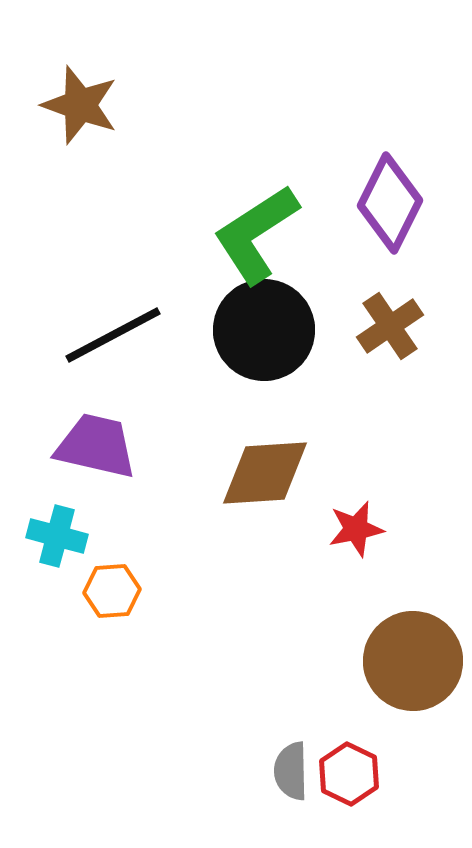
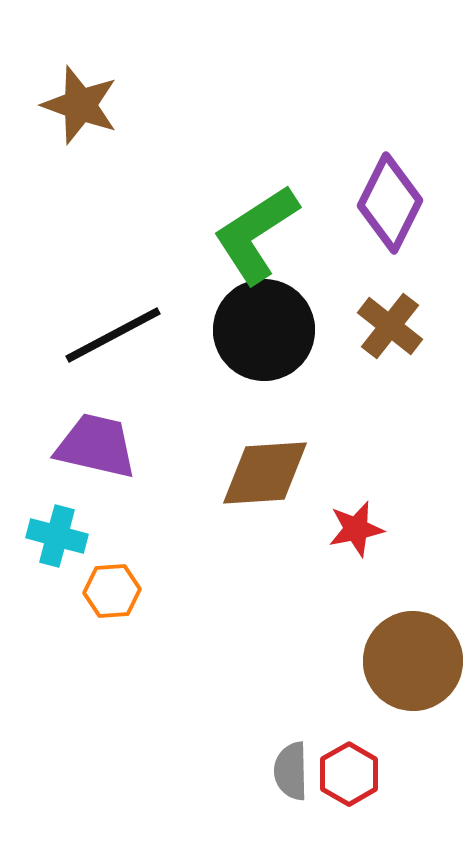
brown cross: rotated 18 degrees counterclockwise
red hexagon: rotated 4 degrees clockwise
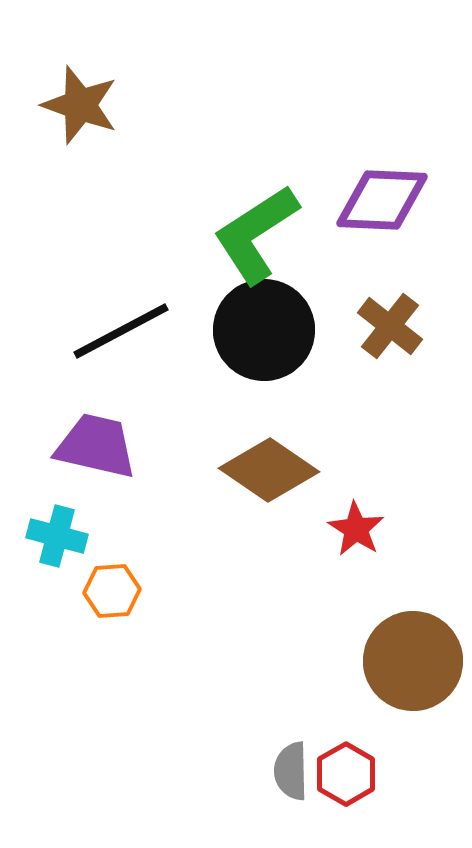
purple diamond: moved 8 px left, 3 px up; rotated 66 degrees clockwise
black line: moved 8 px right, 4 px up
brown diamond: moved 4 px right, 3 px up; rotated 38 degrees clockwise
red star: rotated 28 degrees counterclockwise
red hexagon: moved 3 px left
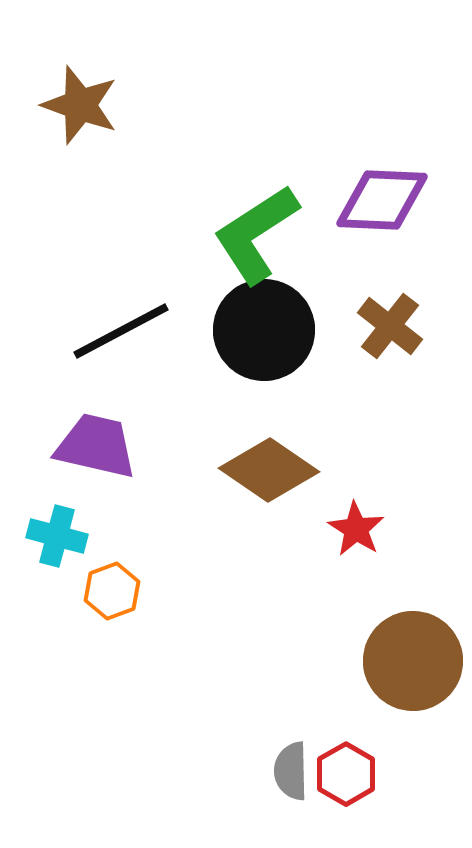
orange hexagon: rotated 16 degrees counterclockwise
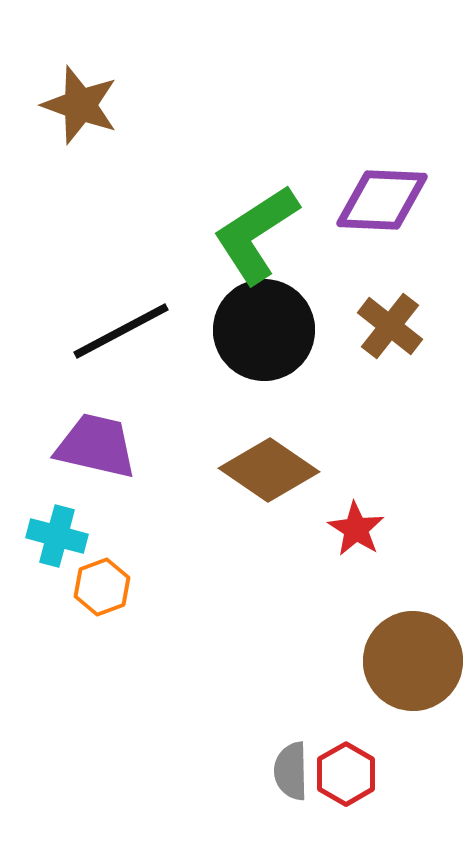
orange hexagon: moved 10 px left, 4 px up
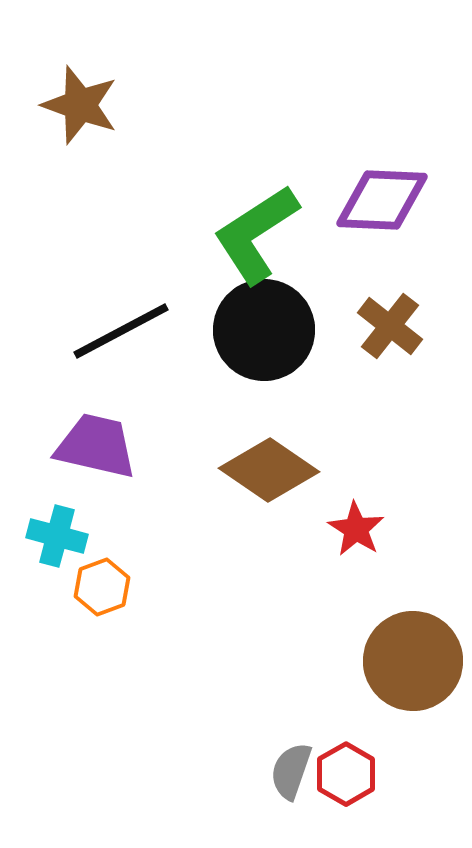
gray semicircle: rotated 20 degrees clockwise
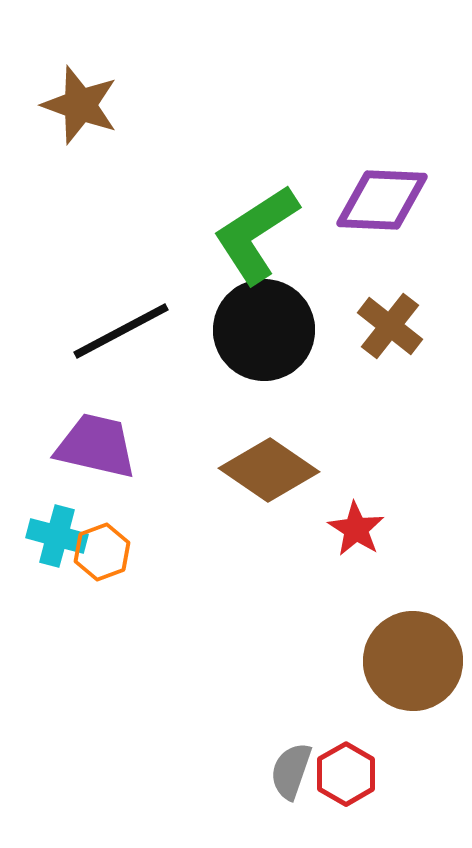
orange hexagon: moved 35 px up
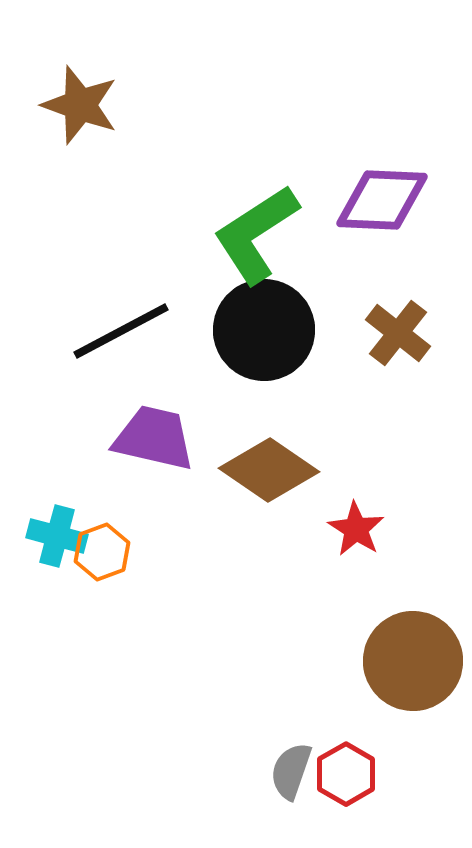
brown cross: moved 8 px right, 7 px down
purple trapezoid: moved 58 px right, 8 px up
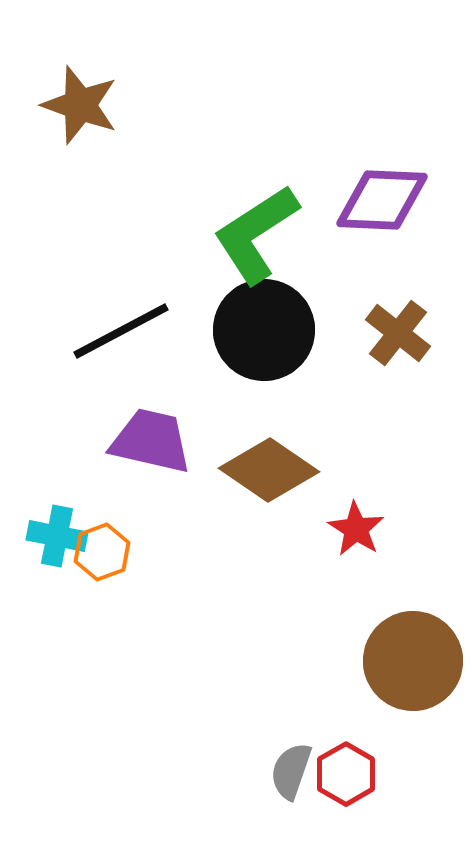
purple trapezoid: moved 3 px left, 3 px down
cyan cross: rotated 4 degrees counterclockwise
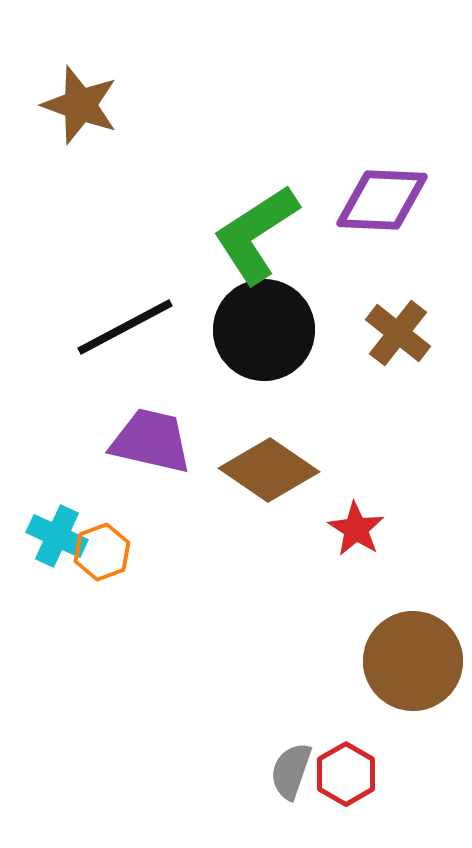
black line: moved 4 px right, 4 px up
cyan cross: rotated 14 degrees clockwise
